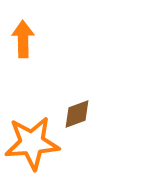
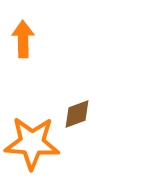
orange star: rotated 8 degrees clockwise
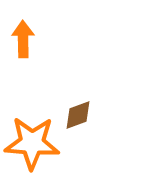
brown diamond: moved 1 px right, 1 px down
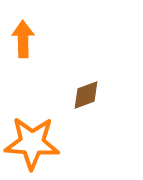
brown diamond: moved 8 px right, 20 px up
